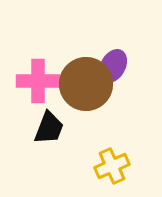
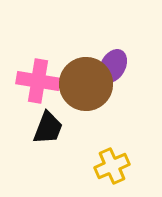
pink cross: rotated 9 degrees clockwise
black trapezoid: moved 1 px left
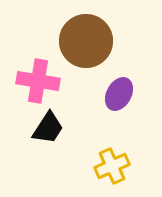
purple ellipse: moved 6 px right, 28 px down
brown circle: moved 43 px up
black trapezoid: rotated 12 degrees clockwise
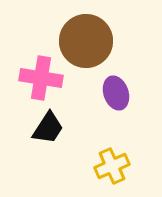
pink cross: moved 3 px right, 3 px up
purple ellipse: moved 3 px left, 1 px up; rotated 48 degrees counterclockwise
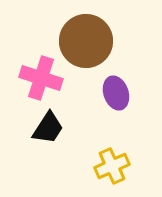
pink cross: rotated 9 degrees clockwise
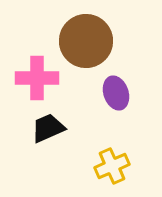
pink cross: moved 4 px left; rotated 18 degrees counterclockwise
black trapezoid: rotated 147 degrees counterclockwise
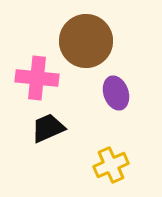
pink cross: rotated 6 degrees clockwise
yellow cross: moved 1 px left, 1 px up
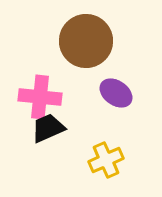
pink cross: moved 3 px right, 19 px down
purple ellipse: rotated 36 degrees counterclockwise
yellow cross: moved 5 px left, 5 px up
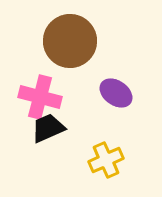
brown circle: moved 16 px left
pink cross: rotated 9 degrees clockwise
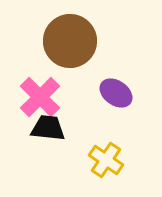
pink cross: rotated 30 degrees clockwise
black trapezoid: rotated 30 degrees clockwise
yellow cross: rotated 32 degrees counterclockwise
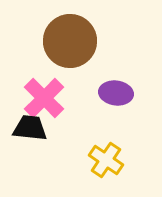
purple ellipse: rotated 28 degrees counterclockwise
pink cross: moved 4 px right, 1 px down
black trapezoid: moved 18 px left
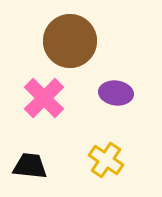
black trapezoid: moved 38 px down
